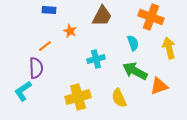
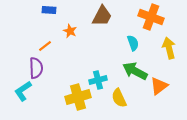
cyan cross: moved 2 px right, 21 px down
orange triangle: rotated 18 degrees counterclockwise
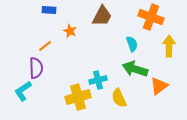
cyan semicircle: moved 1 px left, 1 px down
yellow arrow: moved 2 px up; rotated 15 degrees clockwise
green arrow: moved 2 px up; rotated 10 degrees counterclockwise
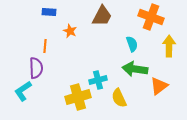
blue rectangle: moved 2 px down
orange line: rotated 48 degrees counterclockwise
green arrow: rotated 10 degrees counterclockwise
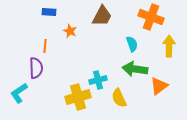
cyan L-shape: moved 4 px left, 2 px down
